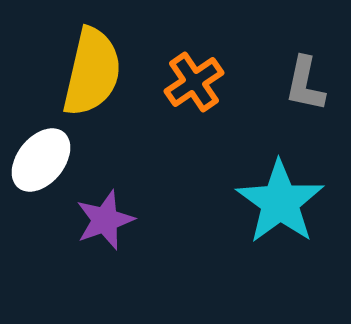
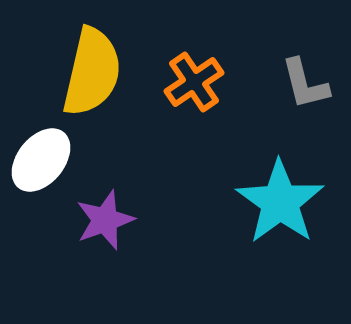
gray L-shape: rotated 26 degrees counterclockwise
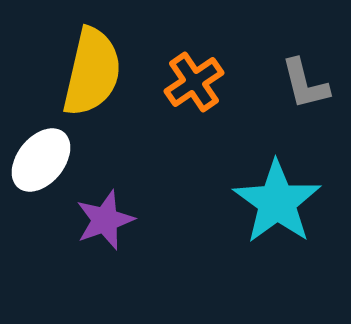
cyan star: moved 3 px left
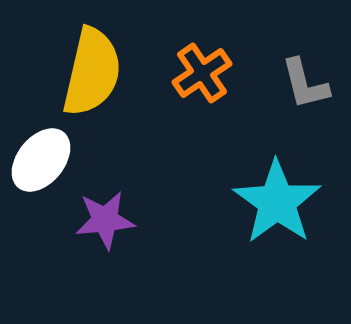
orange cross: moved 8 px right, 9 px up
purple star: rotated 14 degrees clockwise
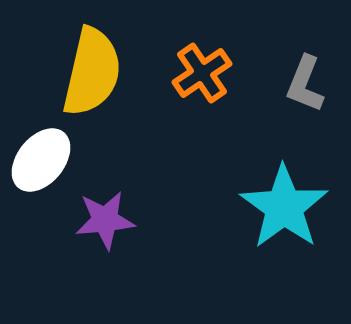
gray L-shape: rotated 36 degrees clockwise
cyan star: moved 7 px right, 5 px down
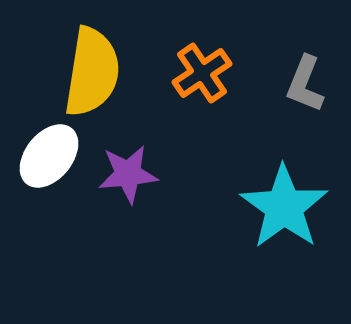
yellow semicircle: rotated 4 degrees counterclockwise
white ellipse: moved 8 px right, 4 px up
purple star: moved 23 px right, 46 px up
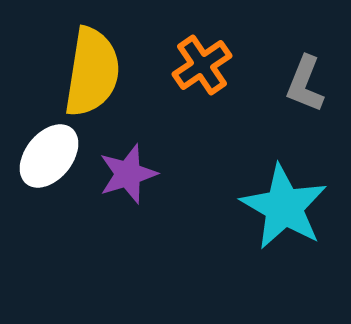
orange cross: moved 8 px up
purple star: rotated 12 degrees counterclockwise
cyan star: rotated 6 degrees counterclockwise
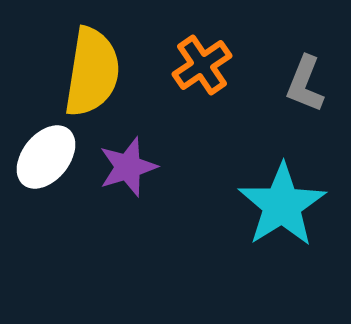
white ellipse: moved 3 px left, 1 px down
purple star: moved 7 px up
cyan star: moved 2 px left, 2 px up; rotated 10 degrees clockwise
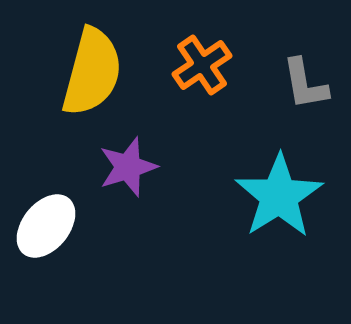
yellow semicircle: rotated 6 degrees clockwise
gray L-shape: rotated 32 degrees counterclockwise
white ellipse: moved 69 px down
cyan star: moved 3 px left, 9 px up
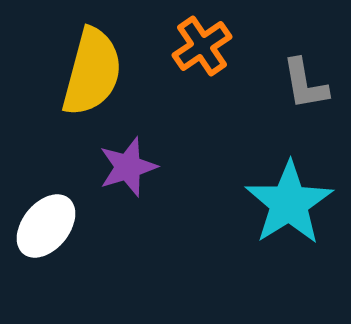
orange cross: moved 19 px up
cyan star: moved 10 px right, 7 px down
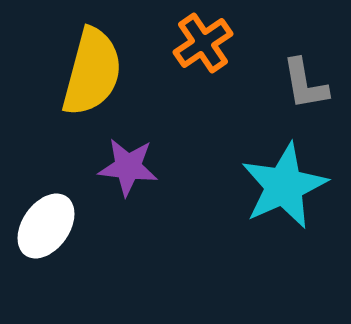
orange cross: moved 1 px right, 3 px up
purple star: rotated 24 degrees clockwise
cyan star: moved 5 px left, 17 px up; rotated 8 degrees clockwise
white ellipse: rotated 4 degrees counterclockwise
